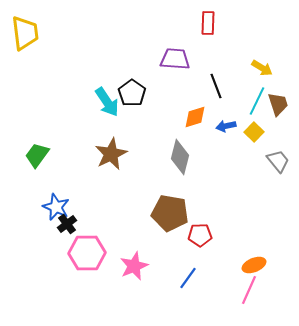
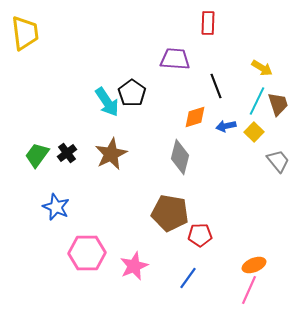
black cross: moved 71 px up
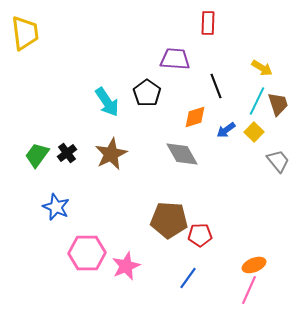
black pentagon: moved 15 px right
blue arrow: moved 4 px down; rotated 24 degrees counterclockwise
gray diamond: moved 2 px right, 3 px up; rotated 44 degrees counterclockwise
brown pentagon: moved 1 px left, 7 px down; rotated 6 degrees counterclockwise
pink star: moved 8 px left
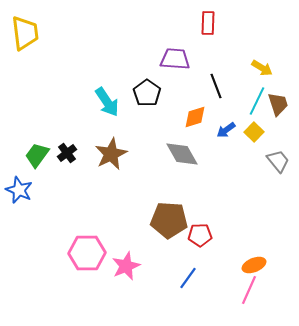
blue star: moved 37 px left, 17 px up
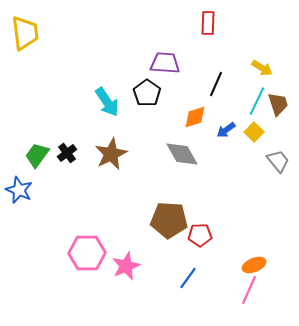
purple trapezoid: moved 10 px left, 4 px down
black line: moved 2 px up; rotated 45 degrees clockwise
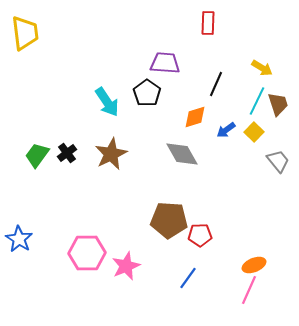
blue star: moved 49 px down; rotated 8 degrees clockwise
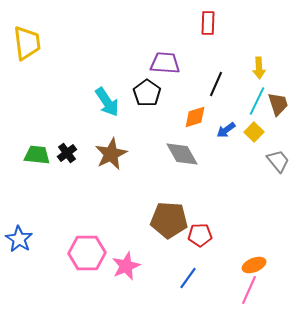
yellow trapezoid: moved 2 px right, 10 px down
yellow arrow: moved 3 px left; rotated 55 degrees clockwise
green trapezoid: rotated 60 degrees clockwise
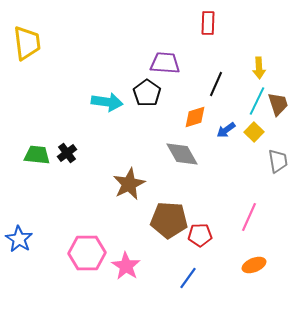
cyan arrow: rotated 48 degrees counterclockwise
brown star: moved 18 px right, 30 px down
gray trapezoid: rotated 30 degrees clockwise
pink star: rotated 16 degrees counterclockwise
pink line: moved 73 px up
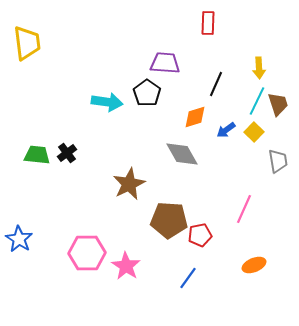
pink line: moved 5 px left, 8 px up
red pentagon: rotated 10 degrees counterclockwise
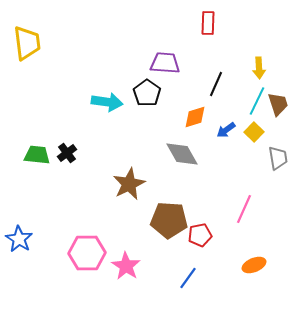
gray trapezoid: moved 3 px up
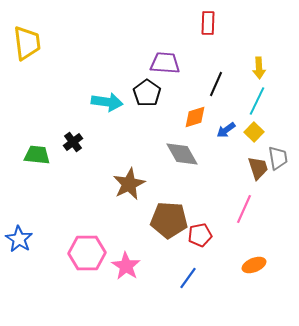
brown trapezoid: moved 20 px left, 64 px down
black cross: moved 6 px right, 11 px up
